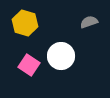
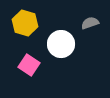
gray semicircle: moved 1 px right, 1 px down
white circle: moved 12 px up
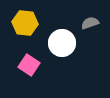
yellow hexagon: rotated 10 degrees counterclockwise
white circle: moved 1 px right, 1 px up
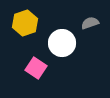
yellow hexagon: rotated 25 degrees counterclockwise
pink square: moved 7 px right, 3 px down
